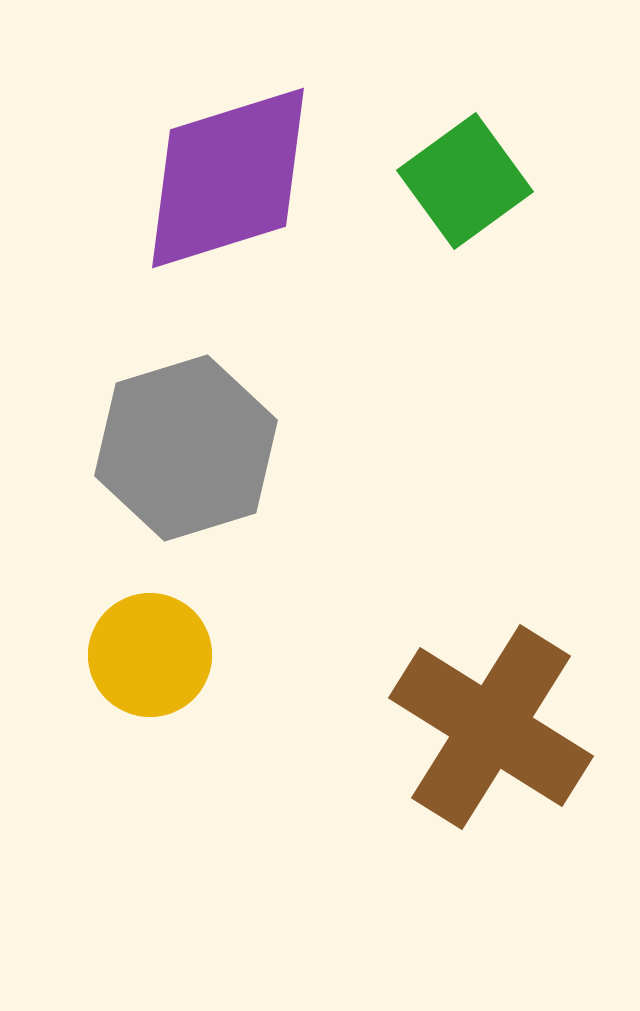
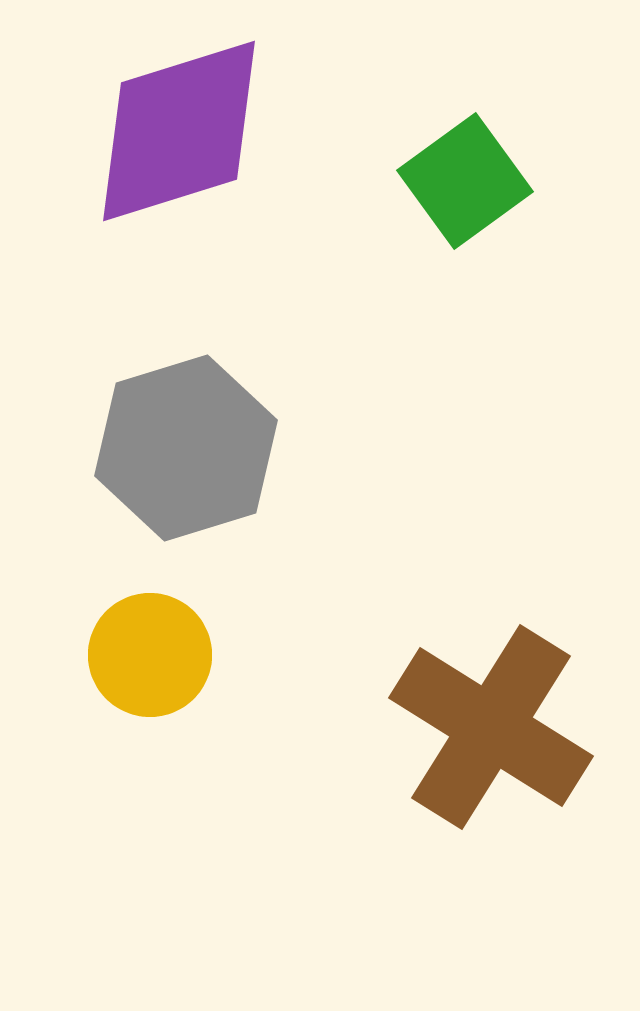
purple diamond: moved 49 px left, 47 px up
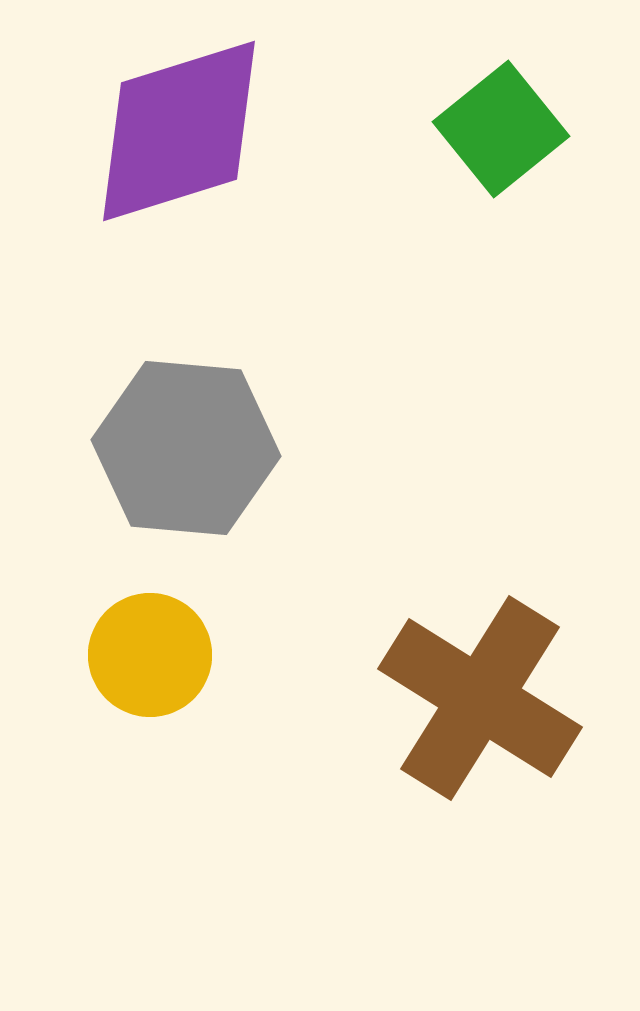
green square: moved 36 px right, 52 px up; rotated 3 degrees counterclockwise
gray hexagon: rotated 22 degrees clockwise
brown cross: moved 11 px left, 29 px up
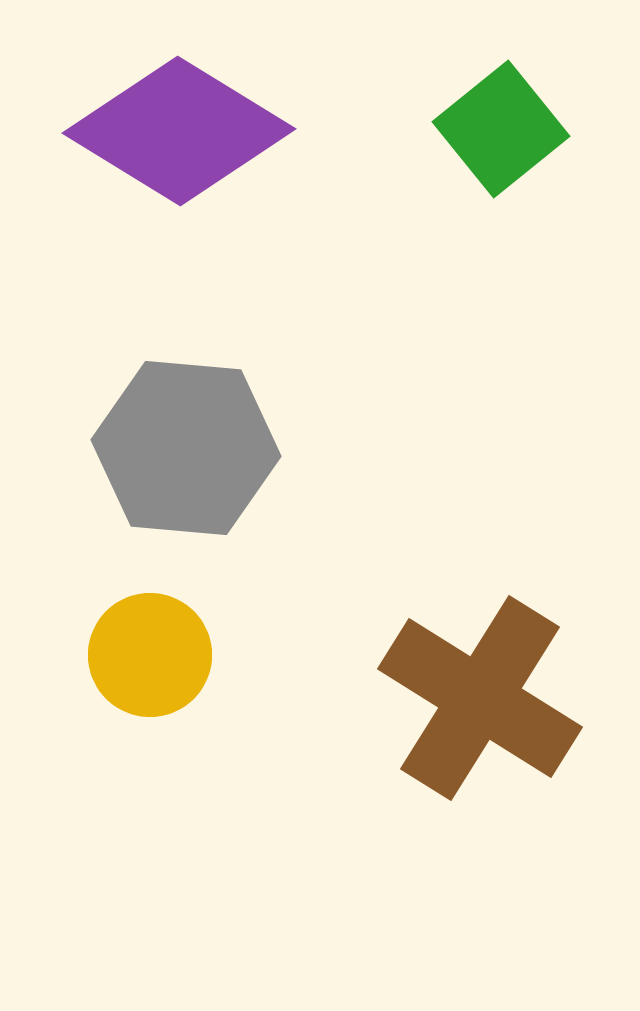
purple diamond: rotated 49 degrees clockwise
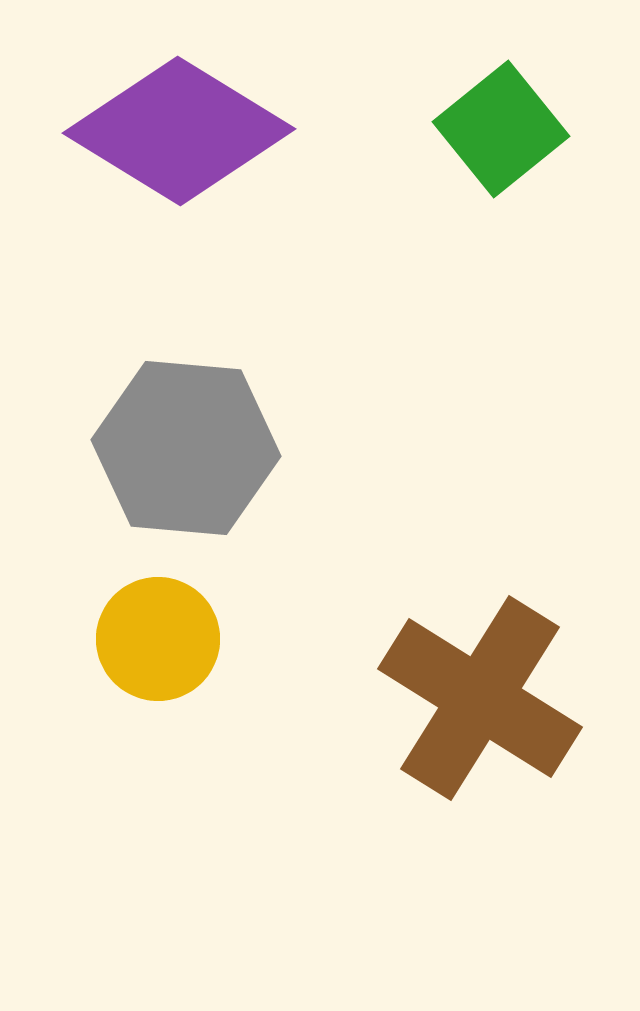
yellow circle: moved 8 px right, 16 px up
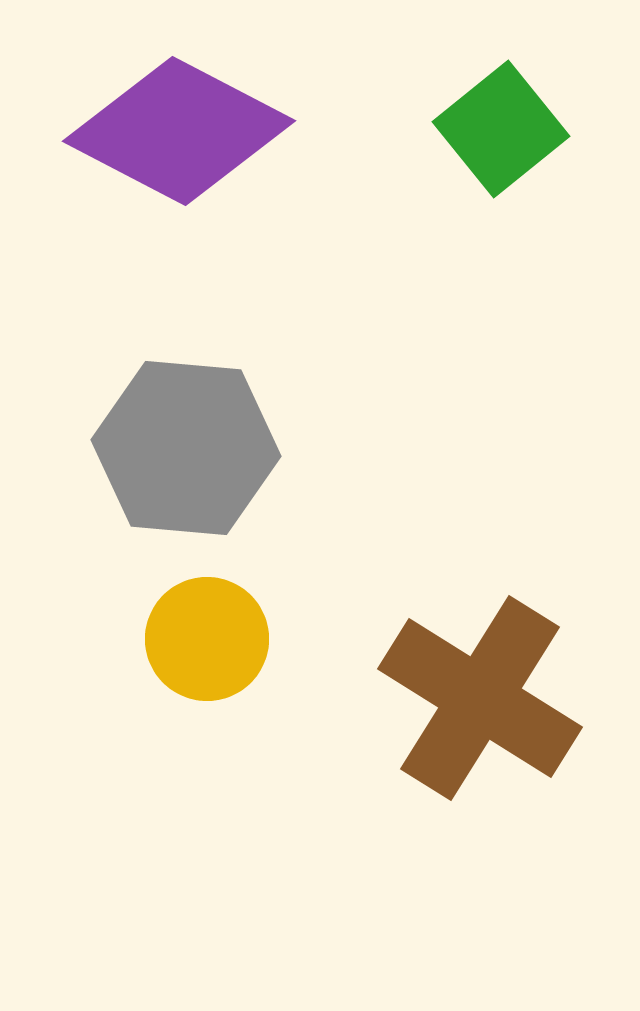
purple diamond: rotated 4 degrees counterclockwise
yellow circle: moved 49 px right
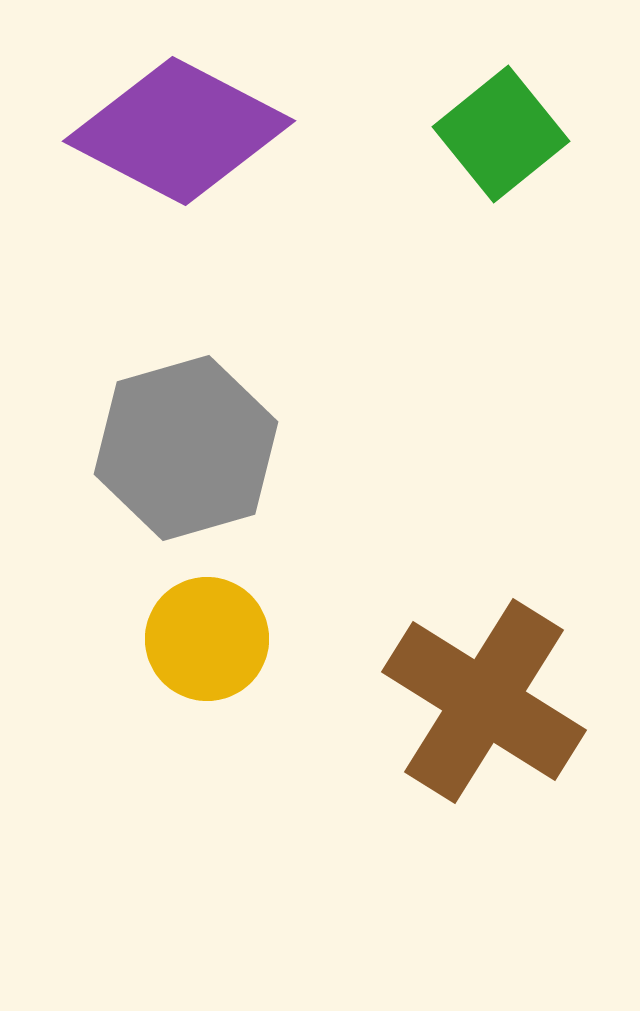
green square: moved 5 px down
gray hexagon: rotated 21 degrees counterclockwise
brown cross: moved 4 px right, 3 px down
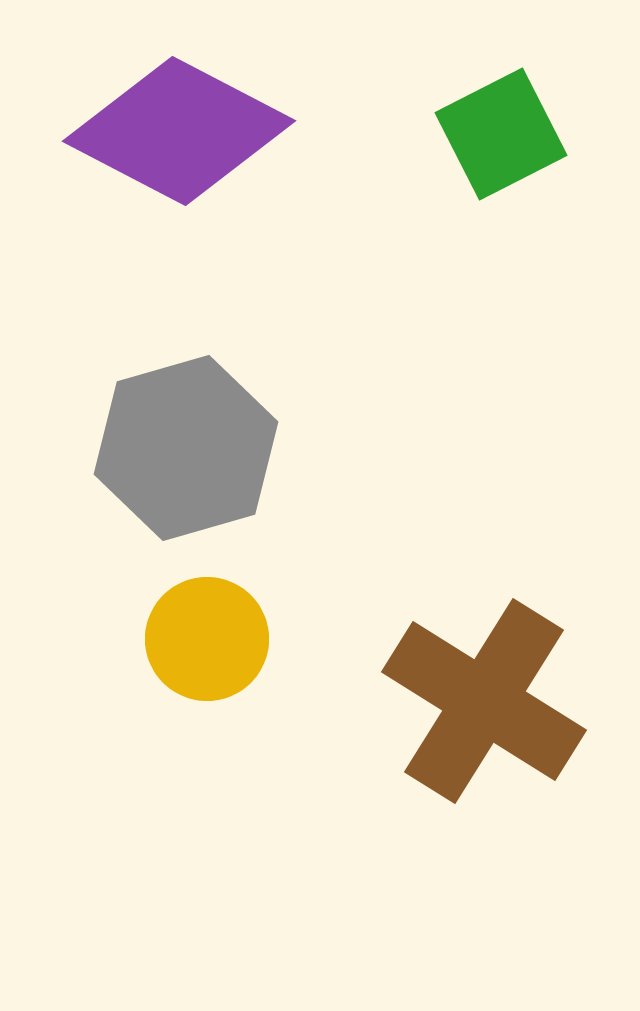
green square: rotated 12 degrees clockwise
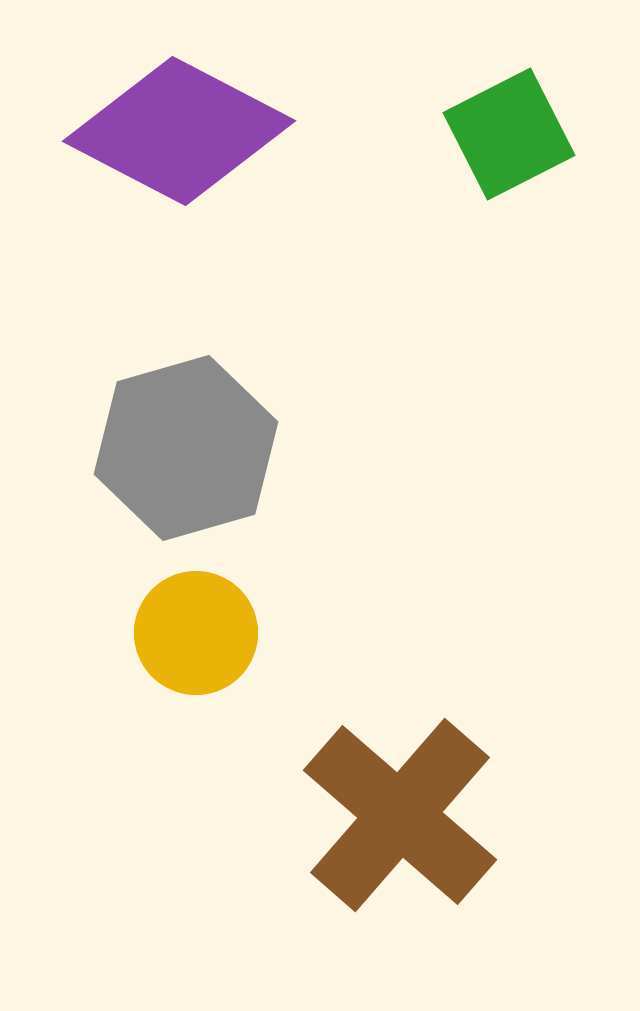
green square: moved 8 px right
yellow circle: moved 11 px left, 6 px up
brown cross: moved 84 px left, 114 px down; rotated 9 degrees clockwise
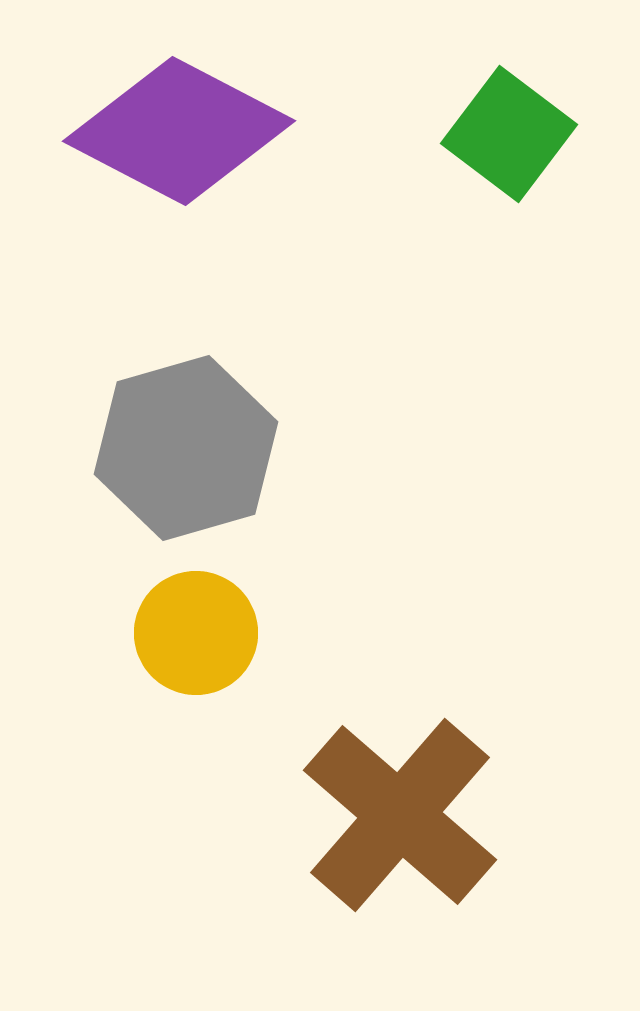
green square: rotated 26 degrees counterclockwise
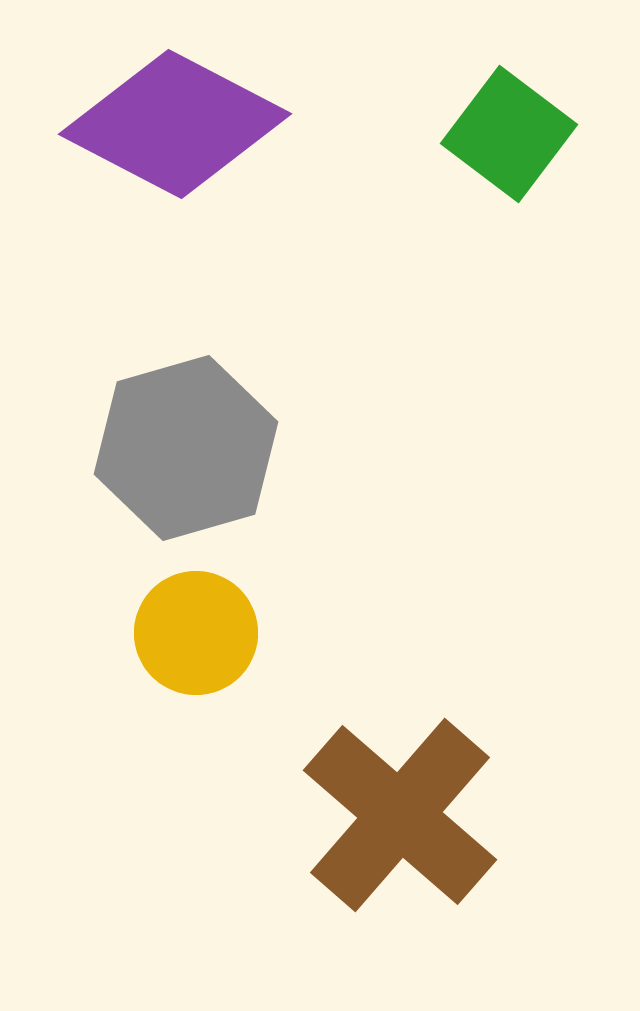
purple diamond: moved 4 px left, 7 px up
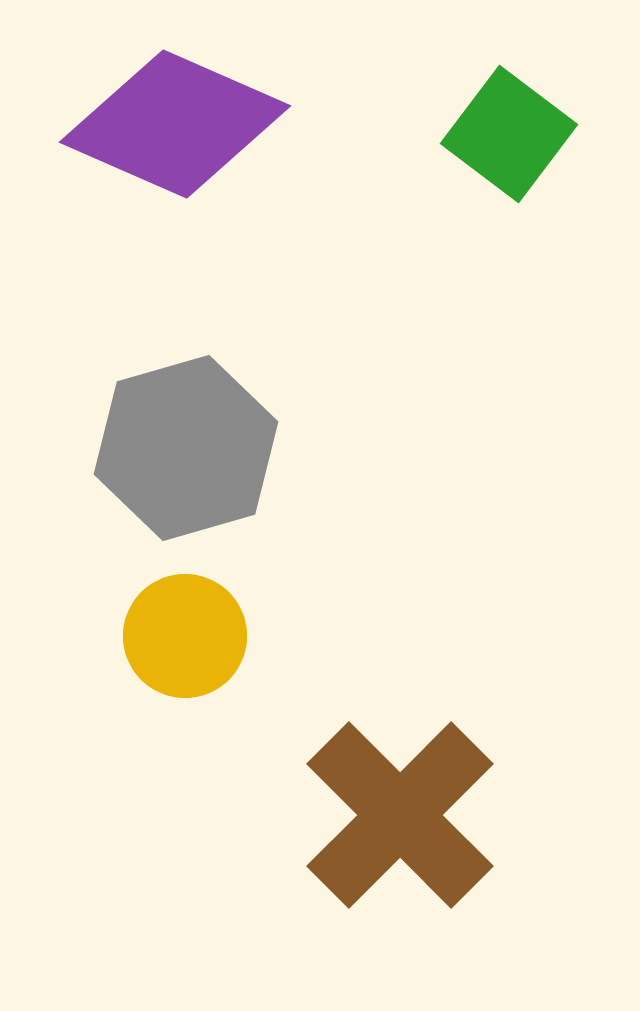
purple diamond: rotated 4 degrees counterclockwise
yellow circle: moved 11 px left, 3 px down
brown cross: rotated 4 degrees clockwise
